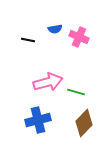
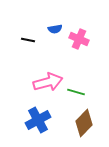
pink cross: moved 2 px down
blue cross: rotated 15 degrees counterclockwise
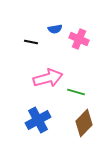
black line: moved 3 px right, 2 px down
pink arrow: moved 4 px up
